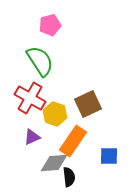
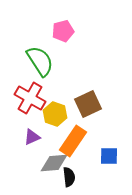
pink pentagon: moved 13 px right, 6 px down
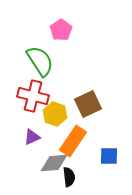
pink pentagon: moved 2 px left, 1 px up; rotated 20 degrees counterclockwise
red cross: moved 3 px right, 2 px up; rotated 16 degrees counterclockwise
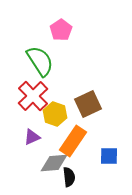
red cross: rotated 32 degrees clockwise
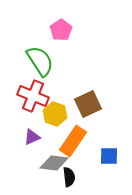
red cross: rotated 24 degrees counterclockwise
gray diamond: rotated 12 degrees clockwise
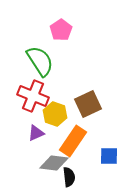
purple triangle: moved 4 px right, 4 px up
